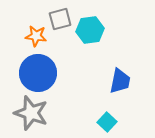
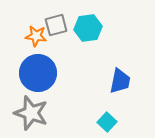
gray square: moved 4 px left, 6 px down
cyan hexagon: moved 2 px left, 2 px up
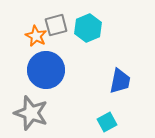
cyan hexagon: rotated 16 degrees counterclockwise
orange star: rotated 20 degrees clockwise
blue circle: moved 8 px right, 3 px up
cyan square: rotated 18 degrees clockwise
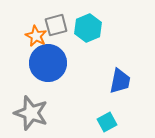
blue circle: moved 2 px right, 7 px up
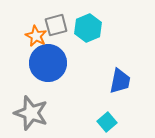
cyan square: rotated 12 degrees counterclockwise
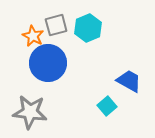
orange star: moved 3 px left
blue trapezoid: moved 9 px right; rotated 72 degrees counterclockwise
gray star: moved 1 px left, 1 px up; rotated 12 degrees counterclockwise
cyan square: moved 16 px up
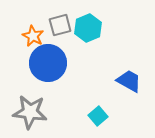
gray square: moved 4 px right
cyan square: moved 9 px left, 10 px down
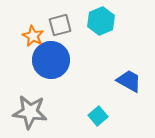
cyan hexagon: moved 13 px right, 7 px up
blue circle: moved 3 px right, 3 px up
